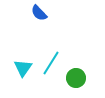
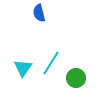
blue semicircle: rotated 30 degrees clockwise
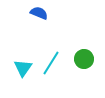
blue semicircle: rotated 126 degrees clockwise
green circle: moved 8 px right, 19 px up
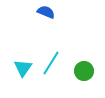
blue semicircle: moved 7 px right, 1 px up
green circle: moved 12 px down
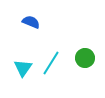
blue semicircle: moved 15 px left, 10 px down
green circle: moved 1 px right, 13 px up
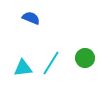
blue semicircle: moved 4 px up
cyan triangle: rotated 48 degrees clockwise
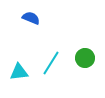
cyan triangle: moved 4 px left, 4 px down
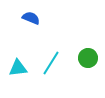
green circle: moved 3 px right
cyan triangle: moved 1 px left, 4 px up
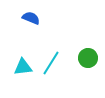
cyan triangle: moved 5 px right, 1 px up
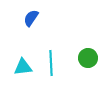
blue semicircle: rotated 78 degrees counterclockwise
cyan line: rotated 35 degrees counterclockwise
